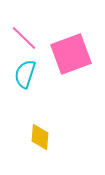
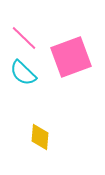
pink square: moved 3 px down
cyan semicircle: moved 2 px left, 1 px up; rotated 64 degrees counterclockwise
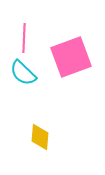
pink line: rotated 48 degrees clockwise
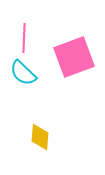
pink square: moved 3 px right
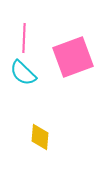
pink square: moved 1 px left
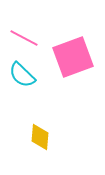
pink line: rotated 64 degrees counterclockwise
cyan semicircle: moved 1 px left, 2 px down
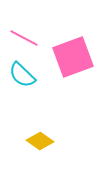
yellow diamond: moved 4 px down; rotated 60 degrees counterclockwise
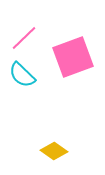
pink line: rotated 72 degrees counterclockwise
yellow diamond: moved 14 px right, 10 px down
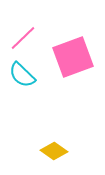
pink line: moved 1 px left
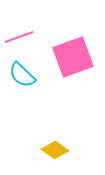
pink line: moved 4 px left, 1 px up; rotated 24 degrees clockwise
yellow diamond: moved 1 px right, 1 px up
